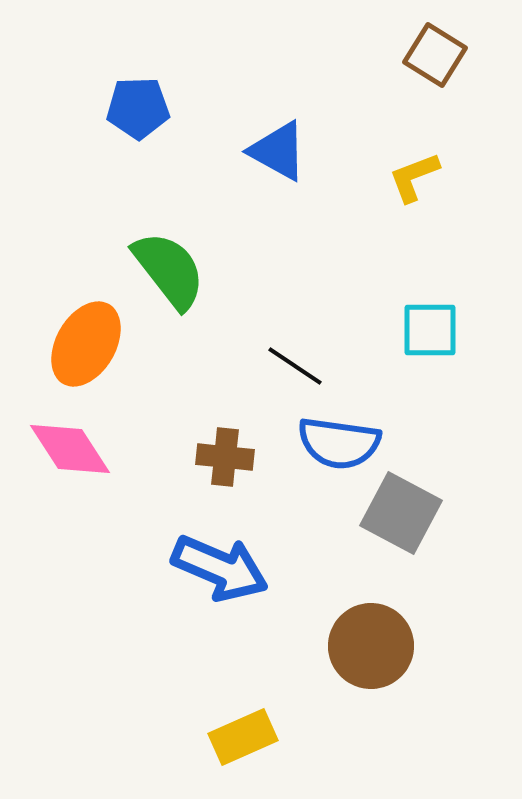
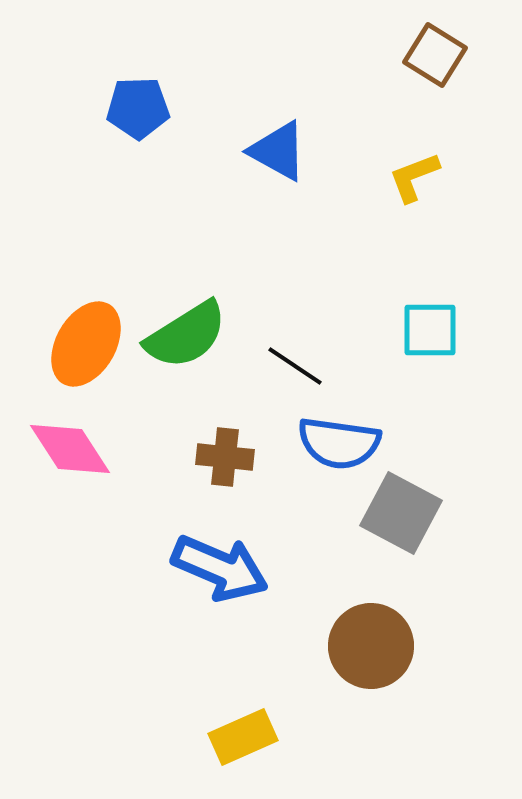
green semicircle: moved 17 px right, 65 px down; rotated 96 degrees clockwise
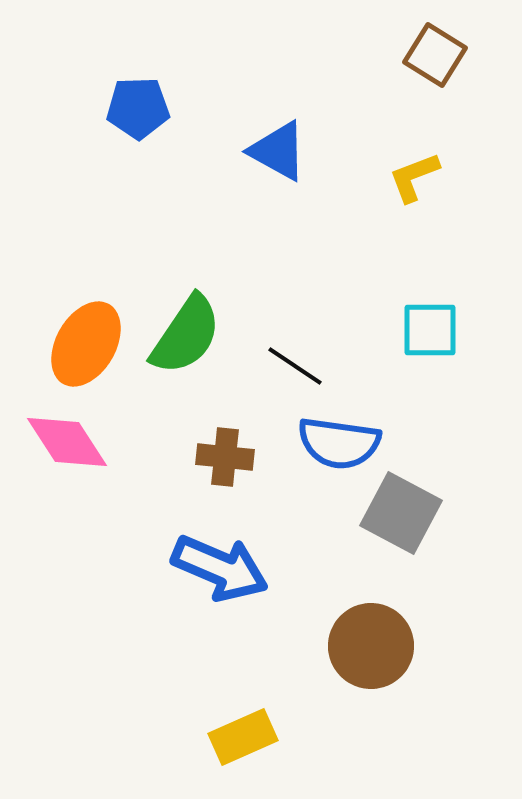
green semicircle: rotated 24 degrees counterclockwise
pink diamond: moved 3 px left, 7 px up
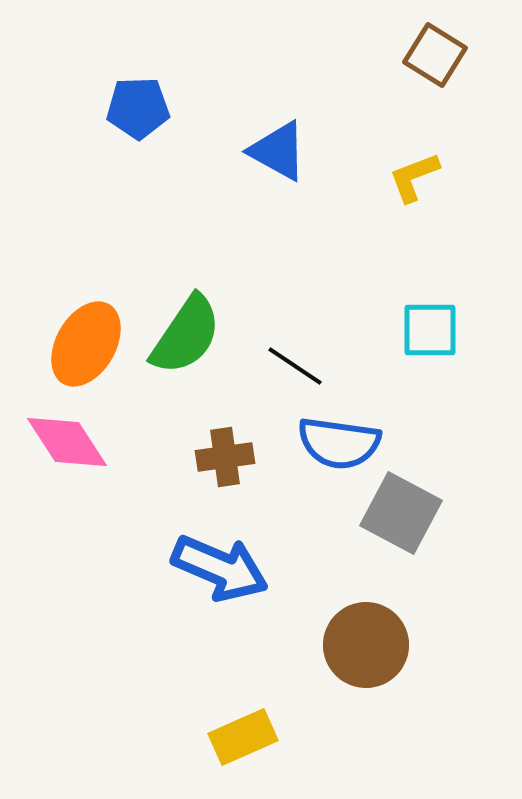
brown cross: rotated 14 degrees counterclockwise
brown circle: moved 5 px left, 1 px up
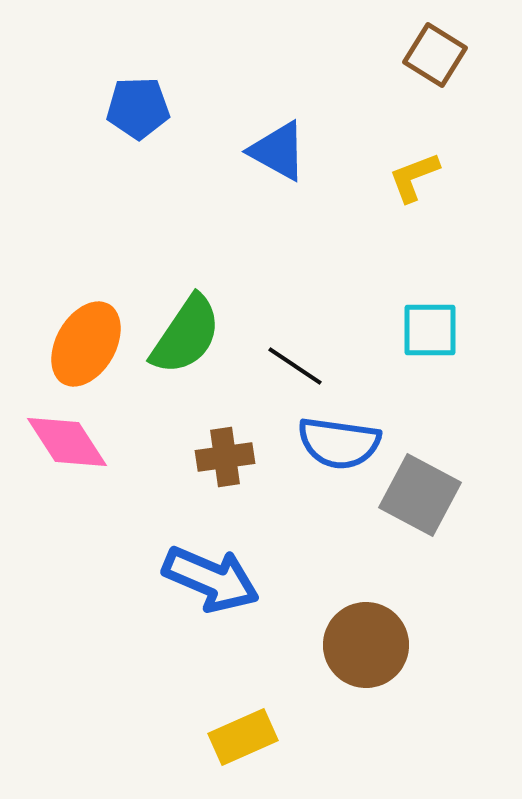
gray square: moved 19 px right, 18 px up
blue arrow: moved 9 px left, 11 px down
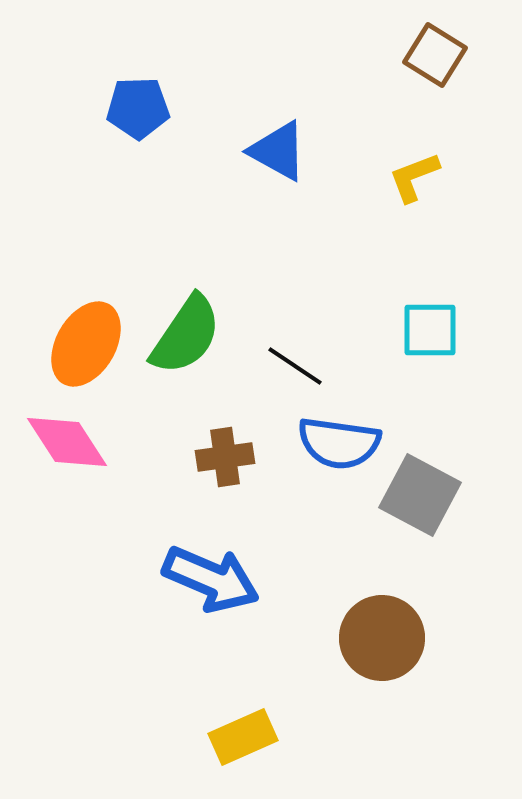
brown circle: moved 16 px right, 7 px up
